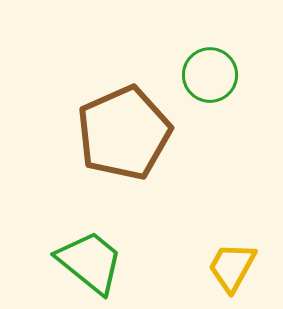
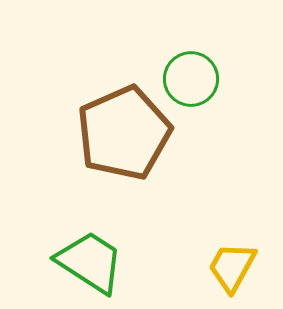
green circle: moved 19 px left, 4 px down
green trapezoid: rotated 6 degrees counterclockwise
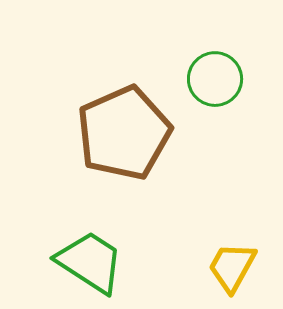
green circle: moved 24 px right
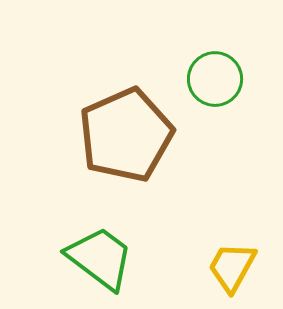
brown pentagon: moved 2 px right, 2 px down
green trapezoid: moved 10 px right, 4 px up; rotated 4 degrees clockwise
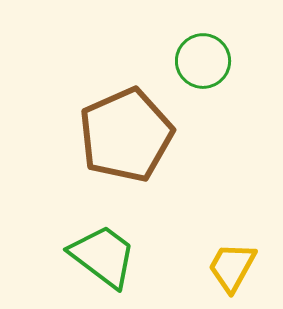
green circle: moved 12 px left, 18 px up
green trapezoid: moved 3 px right, 2 px up
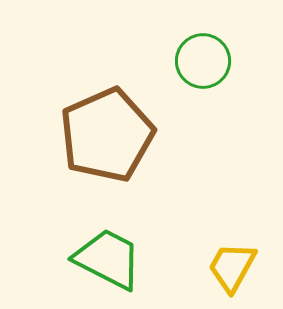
brown pentagon: moved 19 px left
green trapezoid: moved 5 px right, 3 px down; rotated 10 degrees counterclockwise
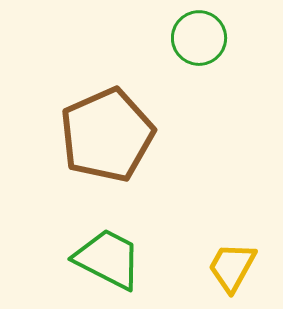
green circle: moved 4 px left, 23 px up
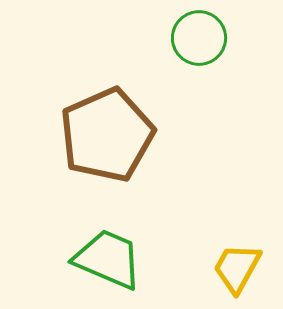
green trapezoid: rotated 4 degrees counterclockwise
yellow trapezoid: moved 5 px right, 1 px down
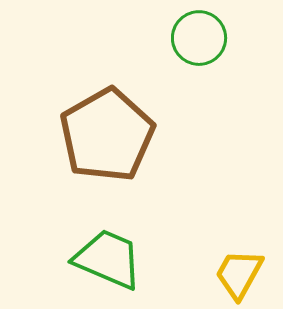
brown pentagon: rotated 6 degrees counterclockwise
yellow trapezoid: moved 2 px right, 6 px down
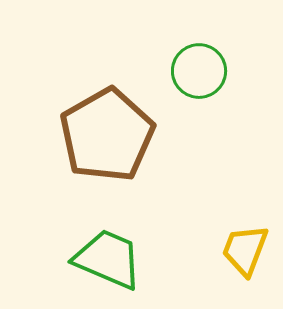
green circle: moved 33 px down
yellow trapezoid: moved 6 px right, 24 px up; rotated 8 degrees counterclockwise
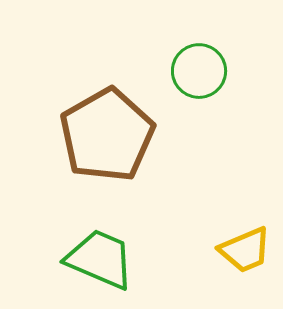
yellow trapezoid: rotated 134 degrees counterclockwise
green trapezoid: moved 8 px left
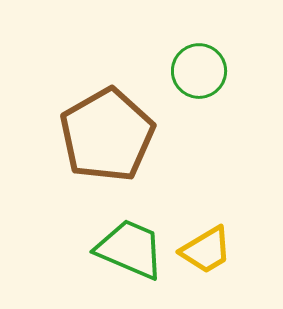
yellow trapezoid: moved 39 px left; rotated 8 degrees counterclockwise
green trapezoid: moved 30 px right, 10 px up
